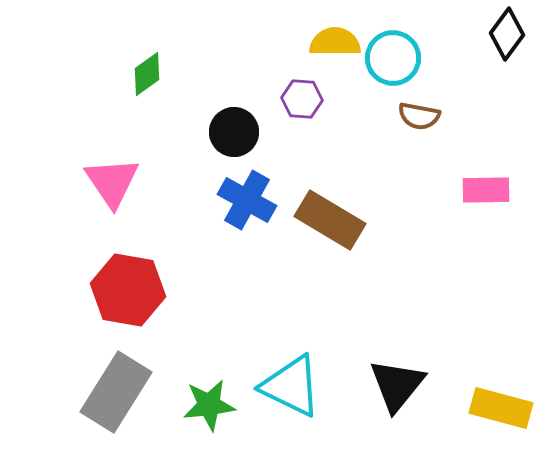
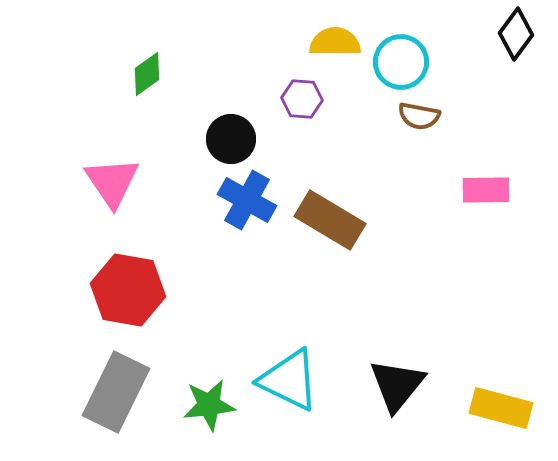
black diamond: moved 9 px right
cyan circle: moved 8 px right, 4 px down
black circle: moved 3 px left, 7 px down
cyan triangle: moved 2 px left, 6 px up
gray rectangle: rotated 6 degrees counterclockwise
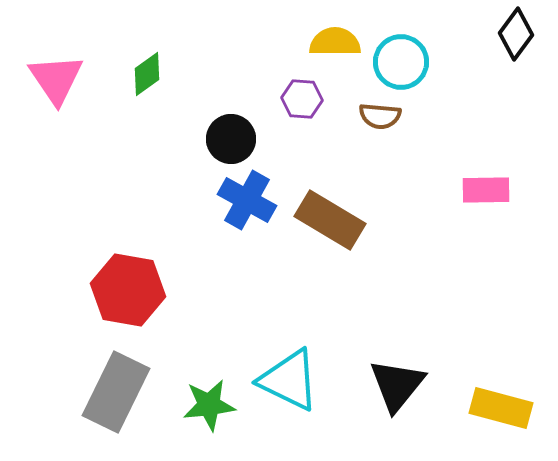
brown semicircle: moved 39 px left; rotated 6 degrees counterclockwise
pink triangle: moved 56 px left, 103 px up
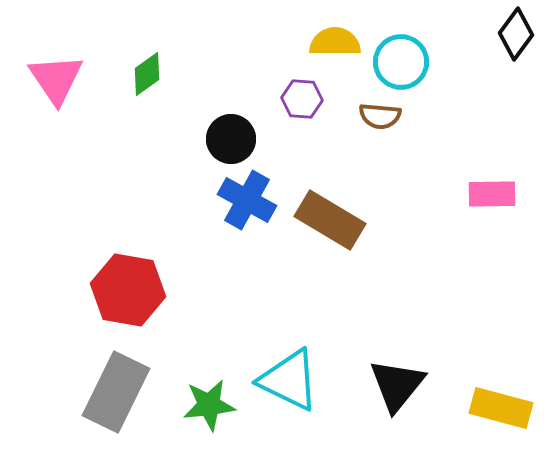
pink rectangle: moved 6 px right, 4 px down
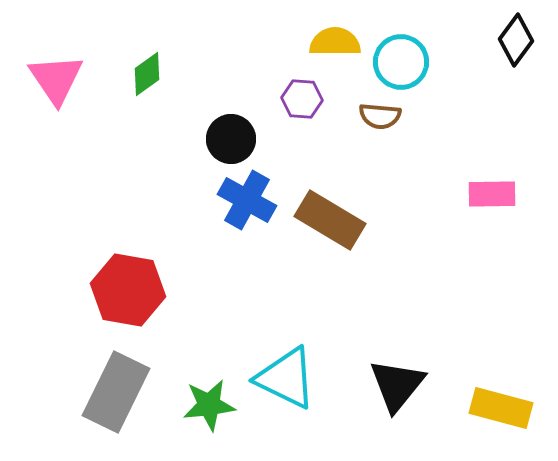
black diamond: moved 6 px down
cyan triangle: moved 3 px left, 2 px up
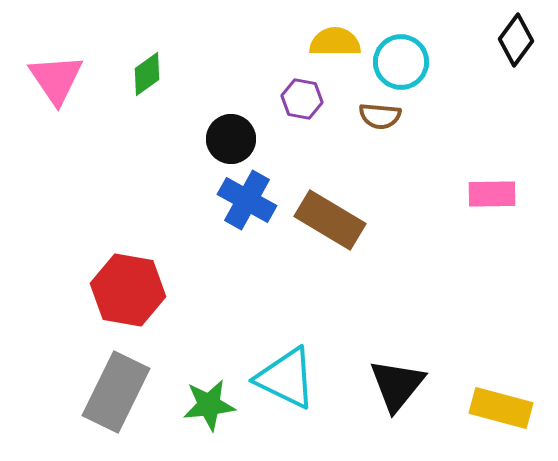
purple hexagon: rotated 6 degrees clockwise
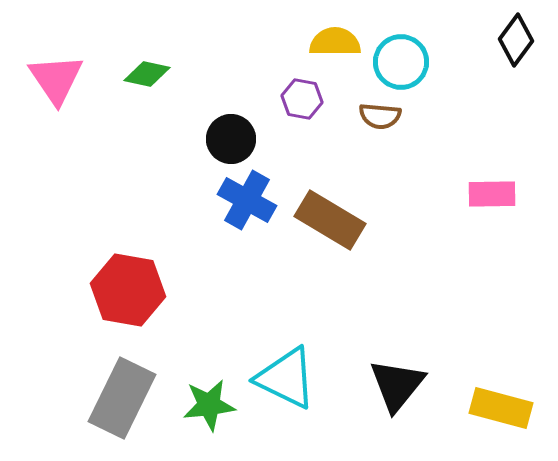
green diamond: rotated 48 degrees clockwise
gray rectangle: moved 6 px right, 6 px down
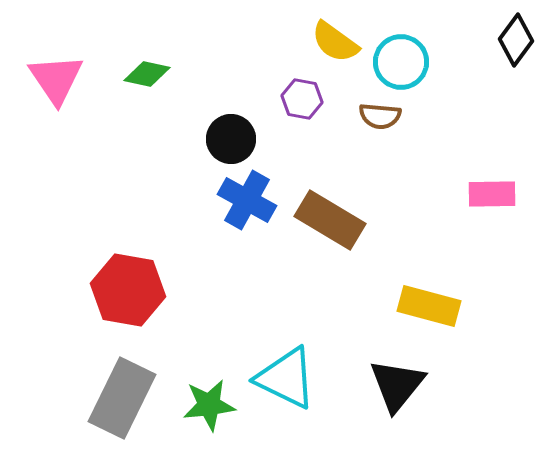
yellow semicircle: rotated 144 degrees counterclockwise
yellow rectangle: moved 72 px left, 102 px up
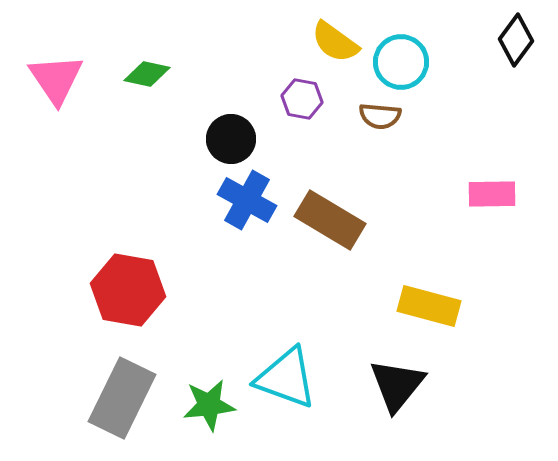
cyan triangle: rotated 6 degrees counterclockwise
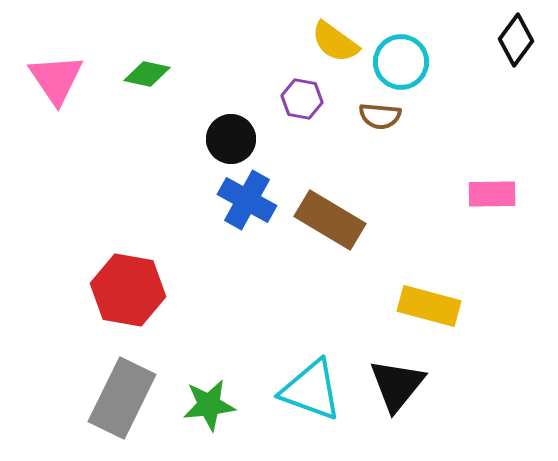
cyan triangle: moved 25 px right, 12 px down
